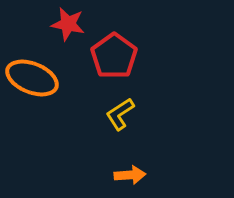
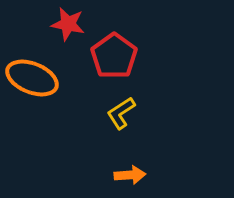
yellow L-shape: moved 1 px right, 1 px up
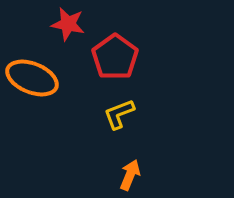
red pentagon: moved 1 px right, 1 px down
yellow L-shape: moved 2 px left, 1 px down; rotated 12 degrees clockwise
orange arrow: rotated 64 degrees counterclockwise
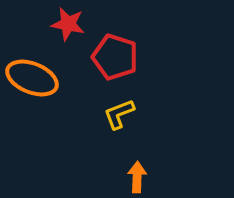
red pentagon: rotated 18 degrees counterclockwise
orange arrow: moved 7 px right, 2 px down; rotated 20 degrees counterclockwise
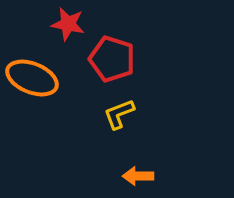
red pentagon: moved 3 px left, 2 px down
orange arrow: moved 1 px right, 1 px up; rotated 92 degrees counterclockwise
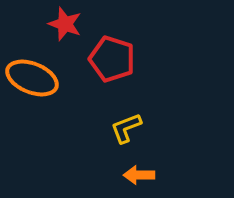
red star: moved 3 px left; rotated 8 degrees clockwise
yellow L-shape: moved 7 px right, 14 px down
orange arrow: moved 1 px right, 1 px up
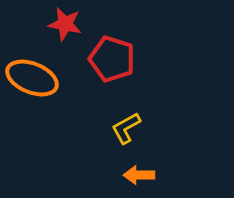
red star: rotated 8 degrees counterclockwise
yellow L-shape: rotated 8 degrees counterclockwise
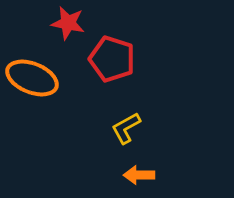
red star: moved 3 px right, 1 px up
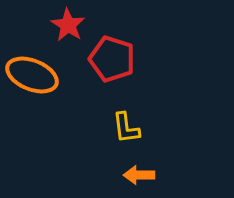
red star: moved 2 px down; rotated 20 degrees clockwise
orange ellipse: moved 3 px up
yellow L-shape: rotated 68 degrees counterclockwise
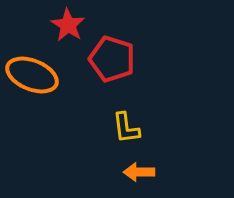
orange arrow: moved 3 px up
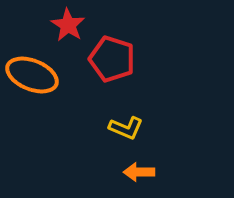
yellow L-shape: rotated 60 degrees counterclockwise
